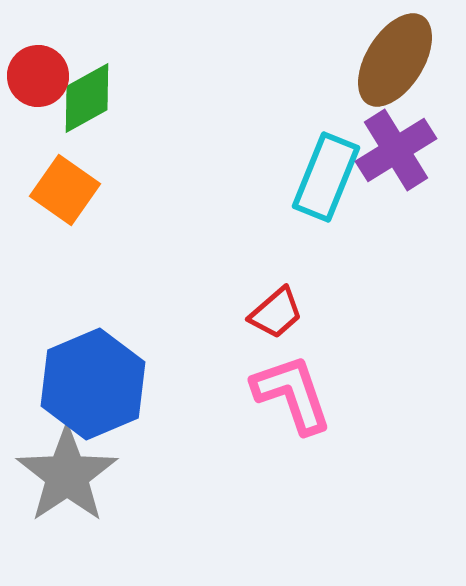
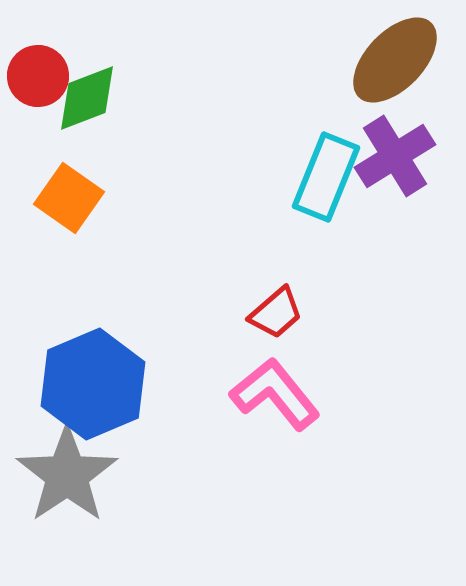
brown ellipse: rotated 12 degrees clockwise
green diamond: rotated 8 degrees clockwise
purple cross: moved 1 px left, 6 px down
orange square: moved 4 px right, 8 px down
pink L-shape: moved 17 px left; rotated 20 degrees counterclockwise
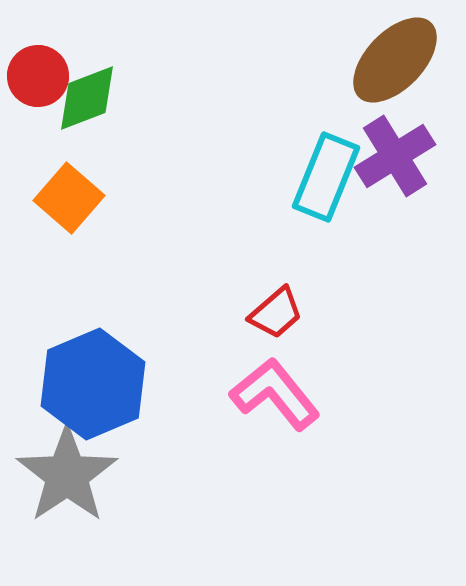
orange square: rotated 6 degrees clockwise
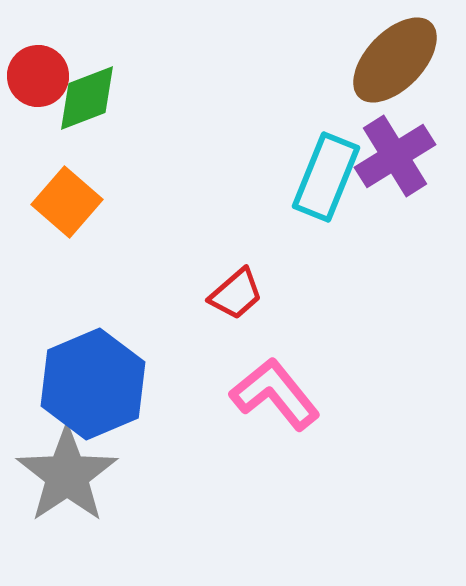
orange square: moved 2 px left, 4 px down
red trapezoid: moved 40 px left, 19 px up
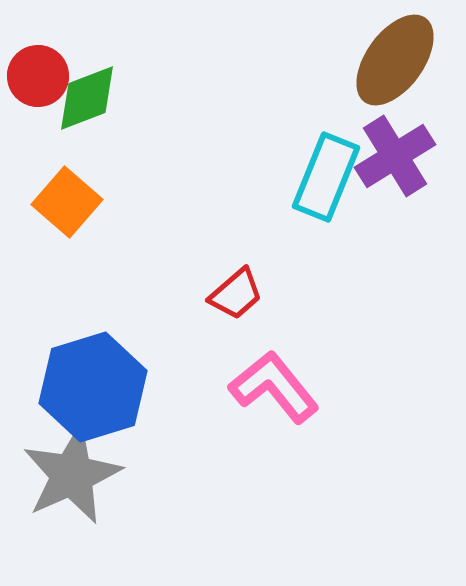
brown ellipse: rotated 8 degrees counterclockwise
blue hexagon: moved 3 px down; rotated 6 degrees clockwise
pink L-shape: moved 1 px left, 7 px up
gray star: moved 5 px right; rotated 10 degrees clockwise
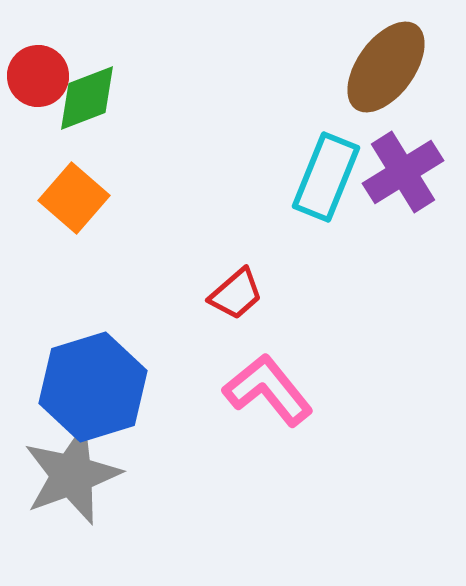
brown ellipse: moved 9 px left, 7 px down
purple cross: moved 8 px right, 16 px down
orange square: moved 7 px right, 4 px up
pink L-shape: moved 6 px left, 3 px down
gray star: rotated 4 degrees clockwise
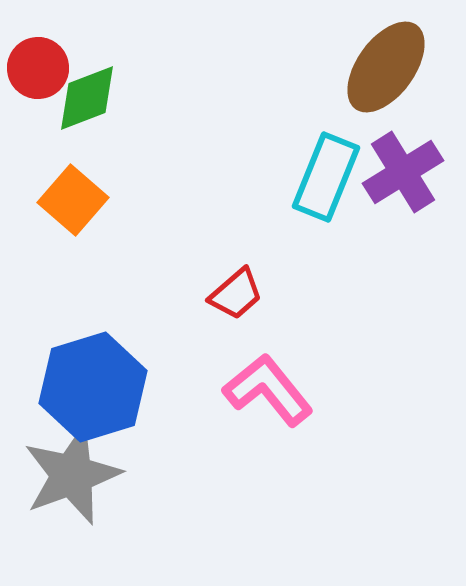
red circle: moved 8 px up
orange square: moved 1 px left, 2 px down
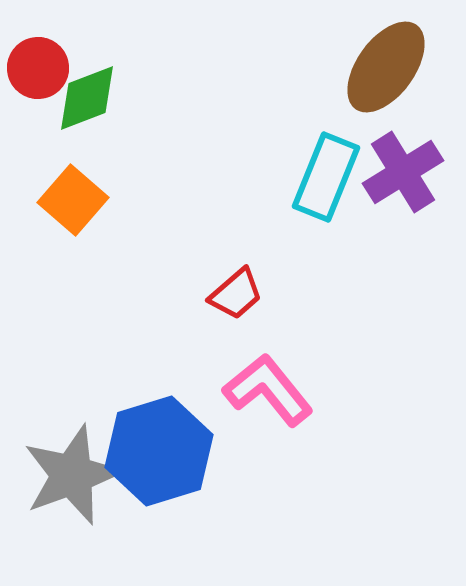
blue hexagon: moved 66 px right, 64 px down
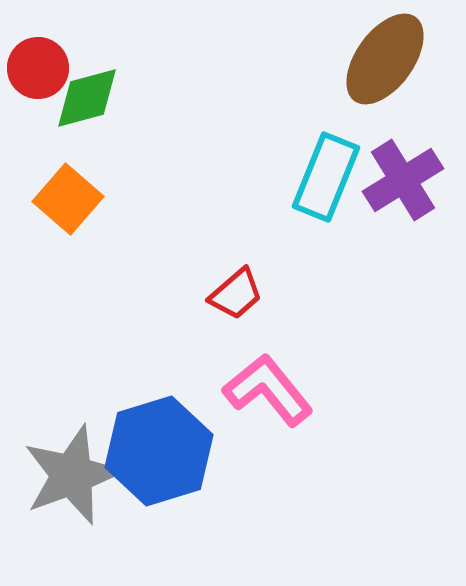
brown ellipse: moved 1 px left, 8 px up
green diamond: rotated 6 degrees clockwise
purple cross: moved 8 px down
orange square: moved 5 px left, 1 px up
